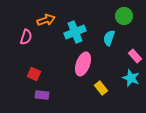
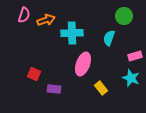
cyan cross: moved 3 px left, 1 px down; rotated 20 degrees clockwise
pink semicircle: moved 2 px left, 22 px up
pink rectangle: rotated 64 degrees counterclockwise
purple rectangle: moved 12 px right, 6 px up
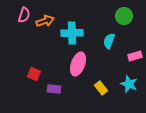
orange arrow: moved 1 px left, 1 px down
cyan semicircle: moved 3 px down
pink ellipse: moved 5 px left
cyan star: moved 2 px left, 6 px down
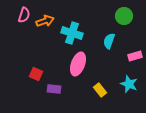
cyan cross: rotated 20 degrees clockwise
red square: moved 2 px right
yellow rectangle: moved 1 px left, 2 px down
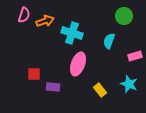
red square: moved 2 px left; rotated 24 degrees counterclockwise
purple rectangle: moved 1 px left, 2 px up
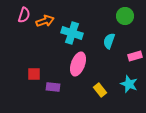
green circle: moved 1 px right
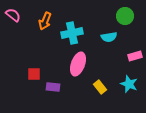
pink semicircle: moved 11 px left; rotated 70 degrees counterclockwise
orange arrow: rotated 132 degrees clockwise
cyan cross: rotated 30 degrees counterclockwise
cyan semicircle: moved 4 px up; rotated 119 degrees counterclockwise
yellow rectangle: moved 3 px up
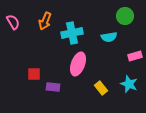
pink semicircle: moved 7 px down; rotated 21 degrees clockwise
yellow rectangle: moved 1 px right, 1 px down
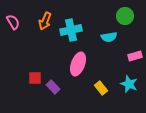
cyan cross: moved 1 px left, 3 px up
red square: moved 1 px right, 4 px down
purple rectangle: rotated 40 degrees clockwise
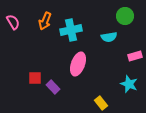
yellow rectangle: moved 15 px down
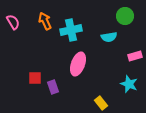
orange arrow: rotated 132 degrees clockwise
purple rectangle: rotated 24 degrees clockwise
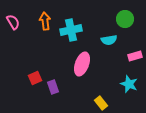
green circle: moved 3 px down
orange arrow: rotated 18 degrees clockwise
cyan semicircle: moved 3 px down
pink ellipse: moved 4 px right
red square: rotated 24 degrees counterclockwise
